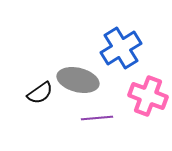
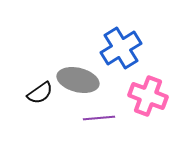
purple line: moved 2 px right
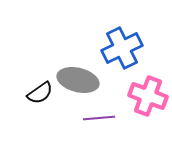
blue cross: moved 1 px right; rotated 6 degrees clockwise
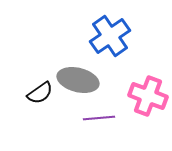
blue cross: moved 12 px left, 12 px up; rotated 9 degrees counterclockwise
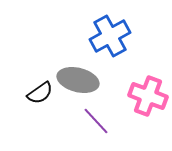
blue cross: rotated 6 degrees clockwise
purple line: moved 3 px left, 3 px down; rotated 52 degrees clockwise
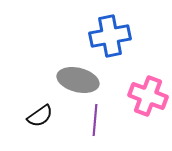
blue cross: rotated 18 degrees clockwise
black semicircle: moved 23 px down
purple line: moved 1 px left, 1 px up; rotated 48 degrees clockwise
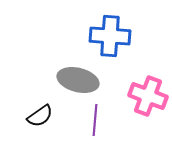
blue cross: rotated 15 degrees clockwise
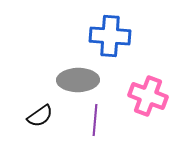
gray ellipse: rotated 15 degrees counterclockwise
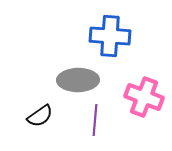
pink cross: moved 4 px left, 1 px down
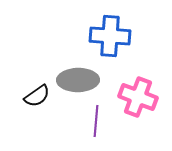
pink cross: moved 6 px left
black semicircle: moved 3 px left, 20 px up
purple line: moved 1 px right, 1 px down
